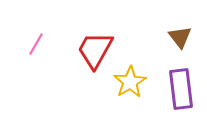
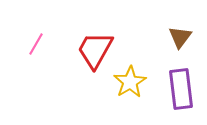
brown triangle: rotated 15 degrees clockwise
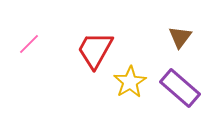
pink line: moved 7 px left; rotated 15 degrees clockwise
purple rectangle: moved 1 px left, 1 px up; rotated 42 degrees counterclockwise
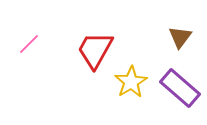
yellow star: moved 1 px right
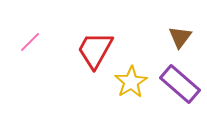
pink line: moved 1 px right, 2 px up
purple rectangle: moved 4 px up
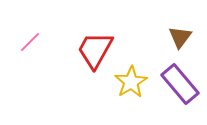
purple rectangle: rotated 9 degrees clockwise
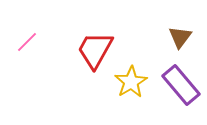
pink line: moved 3 px left
purple rectangle: moved 1 px right, 1 px down
